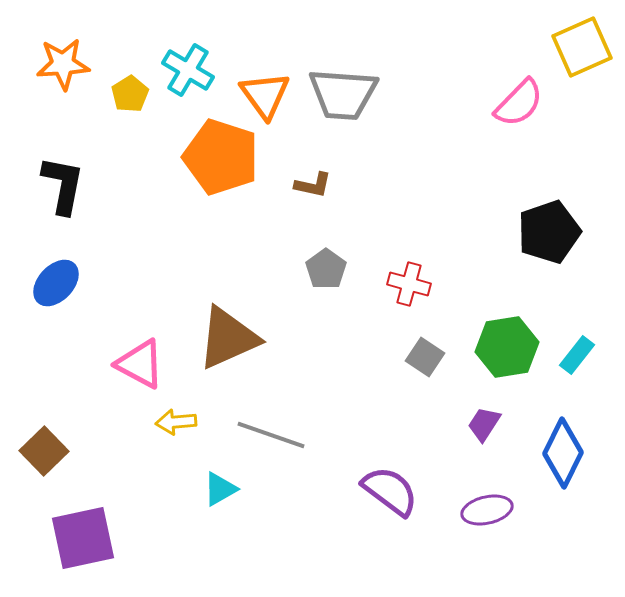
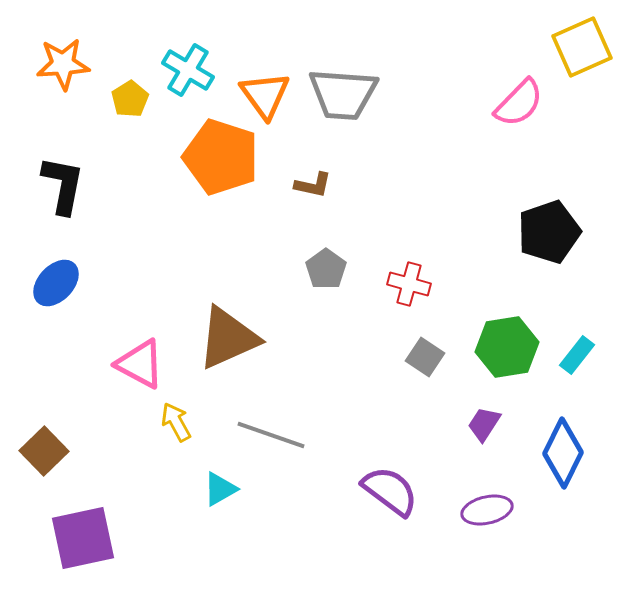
yellow pentagon: moved 5 px down
yellow arrow: rotated 66 degrees clockwise
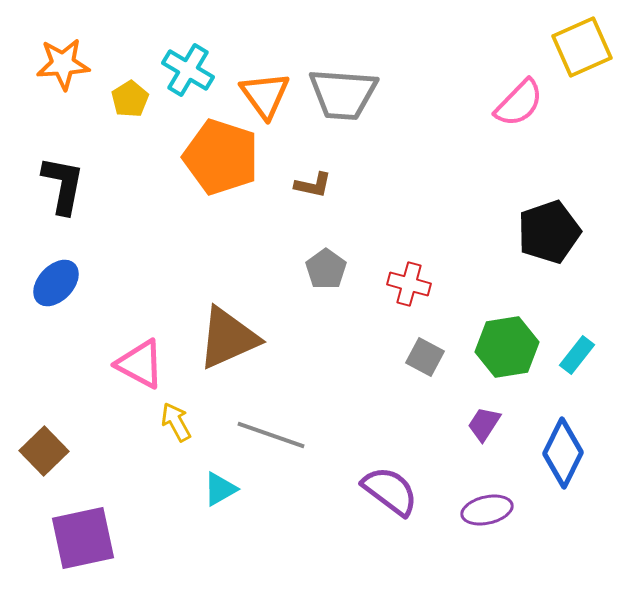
gray square: rotated 6 degrees counterclockwise
